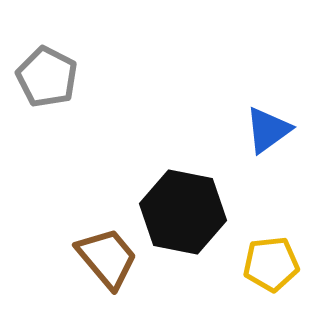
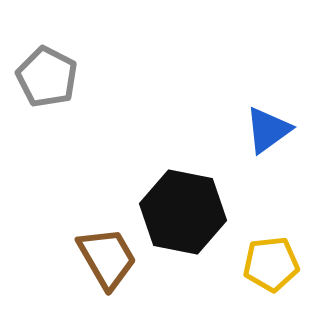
brown trapezoid: rotated 10 degrees clockwise
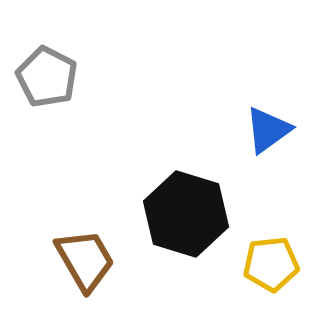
black hexagon: moved 3 px right, 2 px down; rotated 6 degrees clockwise
brown trapezoid: moved 22 px left, 2 px down
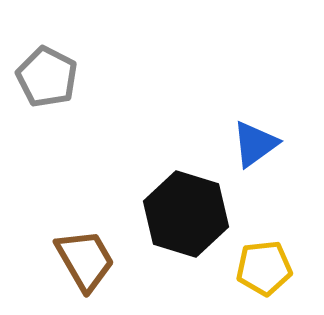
blue triangle: moved 13 px left, 14 px down
yellow pentagon: moved 7 px left, 4 px down
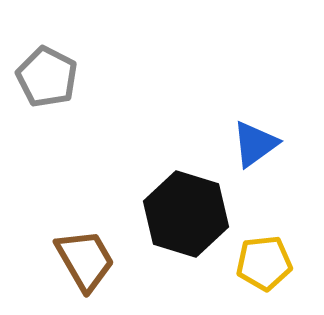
yellow pentagon: moved 5 px up
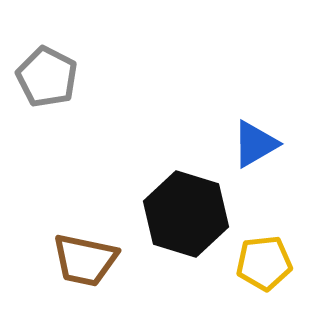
blue triangle: rotated 6 degrees clockwise
brown trapezoid: rotated 132 degrees clockwise
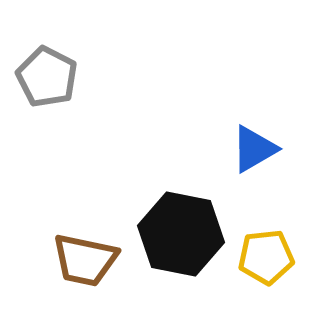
blue triangle: moved 1 px left, 5 px down
black hexagon: moved 5 px left, 20 px down; rotated 6 degrees counterclockwise
yellow pentagon: moved 2 px right, 6 px up
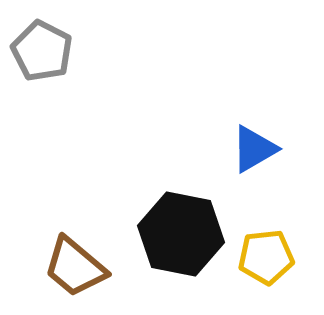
gray pentagon: moved 5 px left, 26 px up
brown trapezoid: moved 10 px left, 7 px down; rotated 28 degrees clockwise
